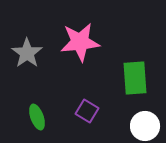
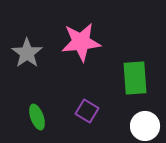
pink star: moved 1 px right
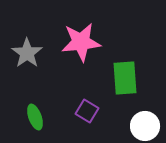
green rectangle: moved 10 px left
green ellipse: moved 2 px left
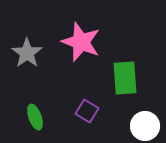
pink star: rotated 27 degrees clockwise
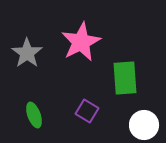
pink star: rotated 24 degrees clockwise
green ellipse: moved 1 px left, 2 px up
white circle: moved 1 px left, 1 px up
